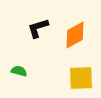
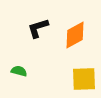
yellow square: moved 3 px right, 1 px down
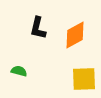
black L-shape: rotated 60 degrees counterclockwise
